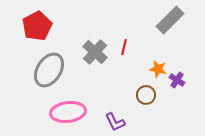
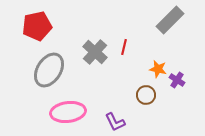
red pentagon: rotated 16 degrees clockwise
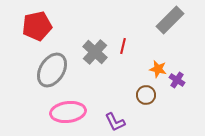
red line: moved 1 px left, 1 px up
gray ellipse: moved 3 px right
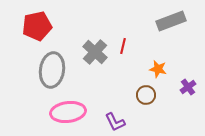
gray rectangle: moved 1 px right, 1 px down; rotated 24 degrees clockwise
gray ellipse: rotated 24 degrees counterclockwise
purple cross: moved 11 px right, 7 px down; rotated 21 degrees clockwise
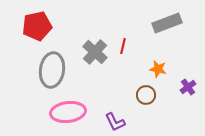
gray rectangle: moved 4 px left, 2 px down
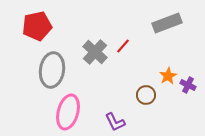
red line: rotated 28 degrees clockwise
orange star: moved 10 px right, 7 px down; rotated 30 degrees clockwise
purple cross: moved 2 px up; rotated 28 degrees counterclockwise
pink ellipse: rotated 68 degrees counterclockwise
